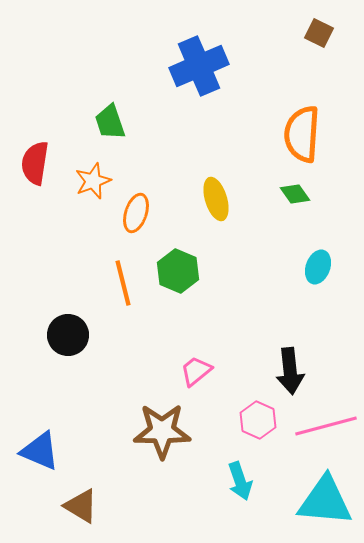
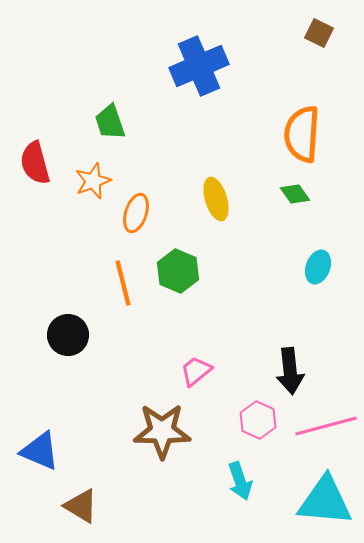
red semicircle: rotated 24 degrees counterclockwise
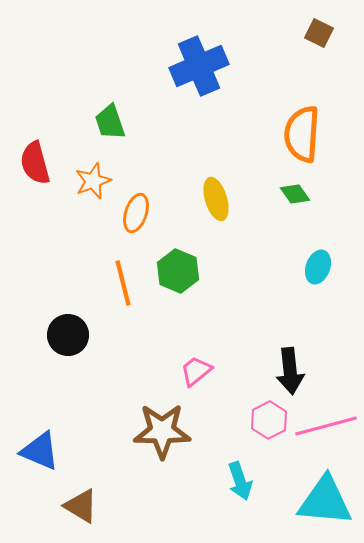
pink hexagon: moved 11 px right; rotated 9 degrees clockwise
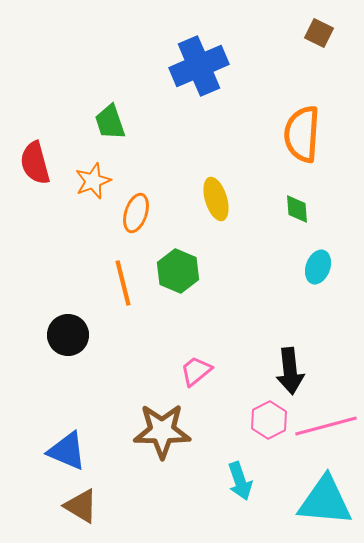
green diamond: moved 2 px right, 15 px down; rotated 32 degrees clockwise
blue triangle: moved 27 px right
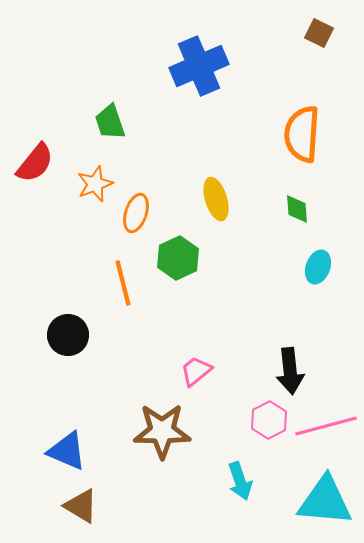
red semicircle: rotated 126 degrees counterclockwise
orange star: moved 2 px right, 3 px down
green hexagon: moved 13 px up; rotated 12 degrees clockwise
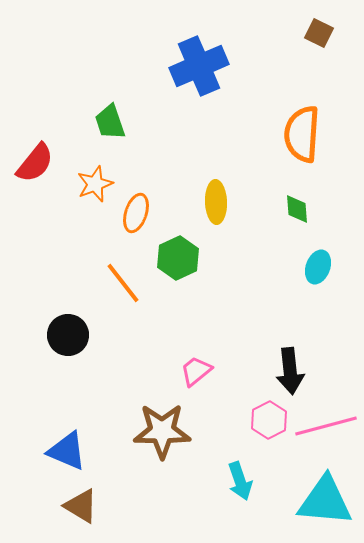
yellow ellipse: moved 3 px down; rotated 15 degrees clockwise
orange line: rotated 24 degrees counterclockwise
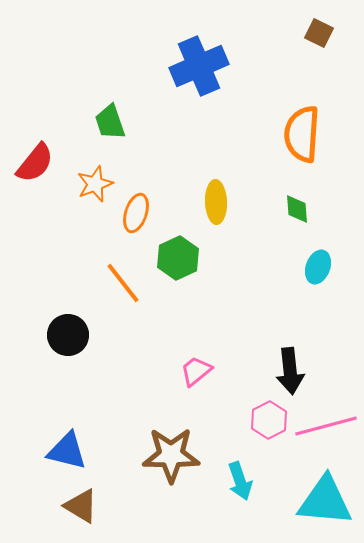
brown star: moved 9 px right, 24 px down
blue triangle: rotated 9 degrees counterclockwise
